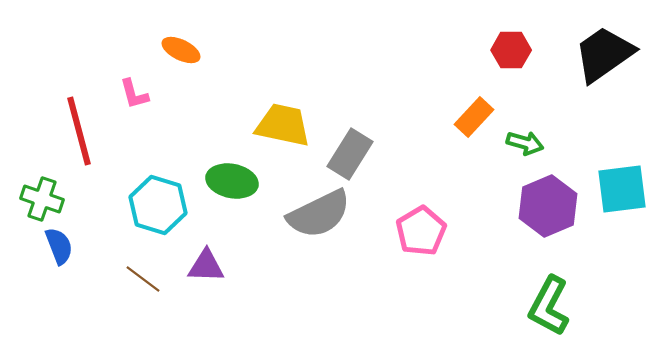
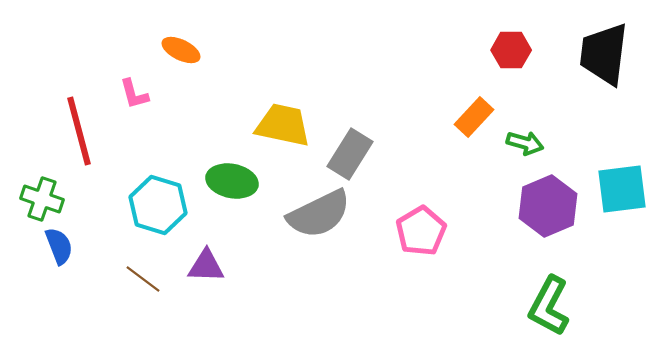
black trapezoid: rotated 48 degrees counterclockwise
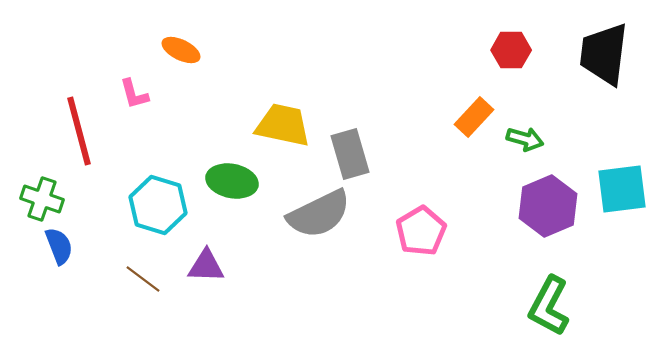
green arrow: moved 4 px up
gray rectangle: rotated 48 degrees counterclockwise
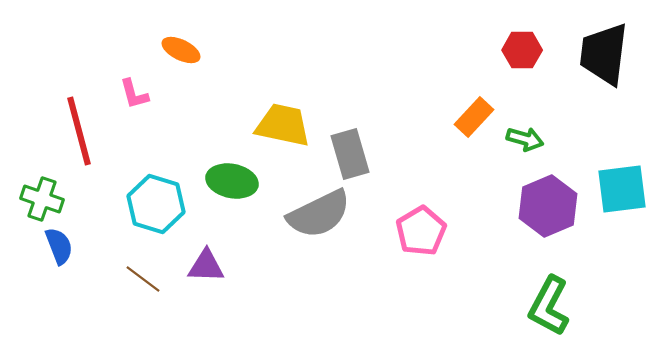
red hexagon: moved 11 px right
cyan hexagon: moved 2 px left, 1 px up
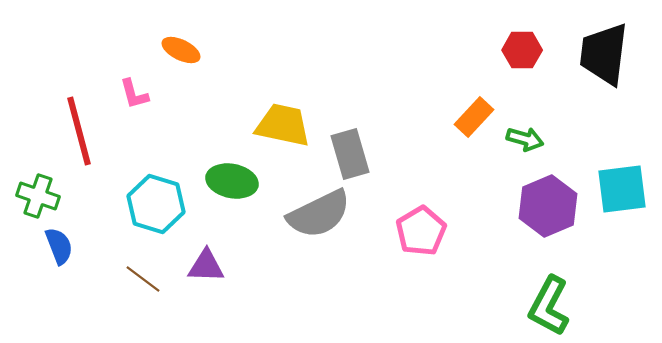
green cross: moved 4 px left, 3 px up
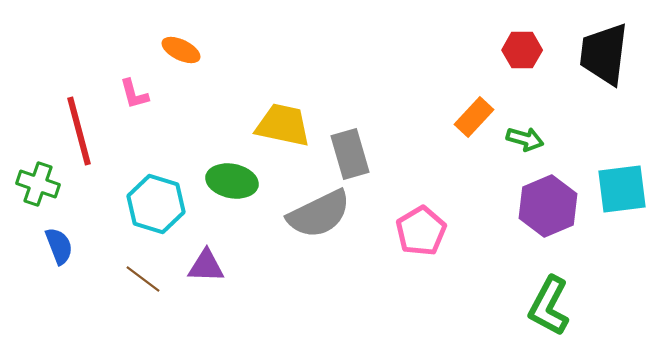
green cross: moved 12 px up
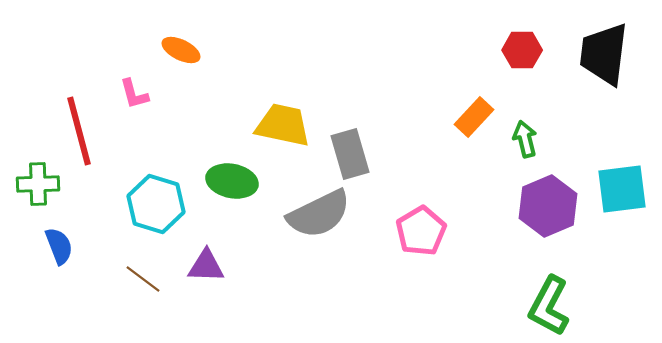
green arrow: rotated 120 degrees counterclockwise
green cross: rotated 21 degrees counterclockwise
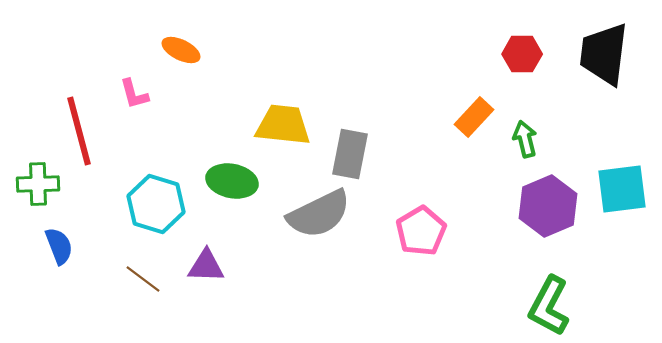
red hexagon: moved 4 px down
yellow trapezoid: rotated 6 degrees counterclockwise
gray rectangle: rotated 27 degrees clockwise
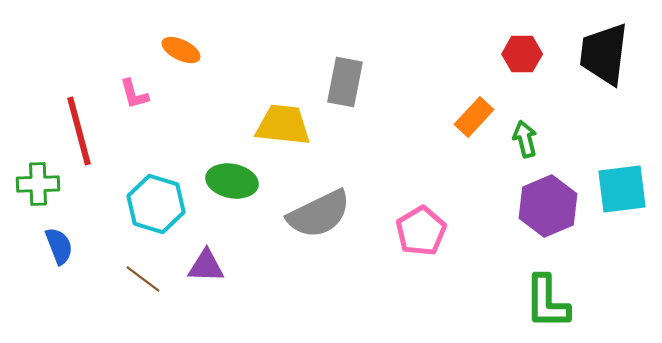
gray rectangle: moved 5 px left, 72 px up
green L-shape: moved 2 px left, 4 px up; rotated 28 degrees counterclockwise
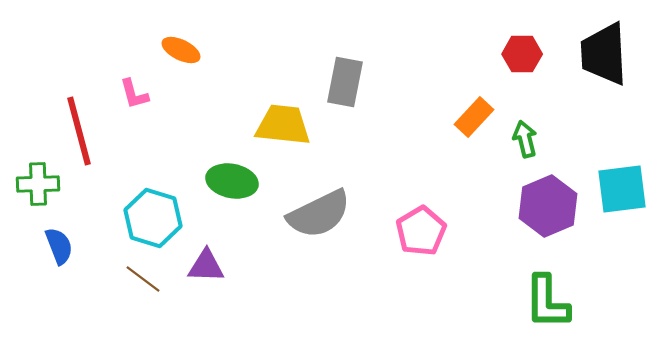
black trapezoid: rotated 10 degrees counterclockwise
cyan hexagon: moved 3 px left, 14 px down
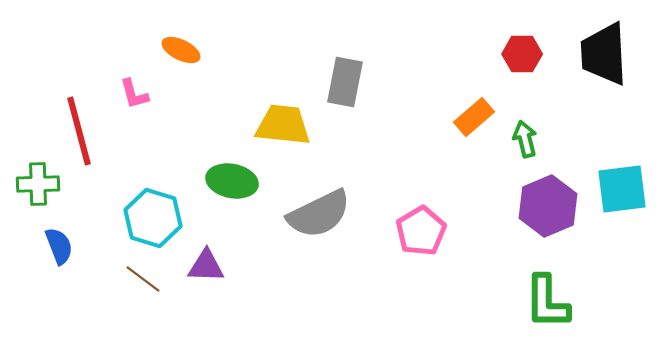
orange rectangle: rotated 6 degrees clockwise
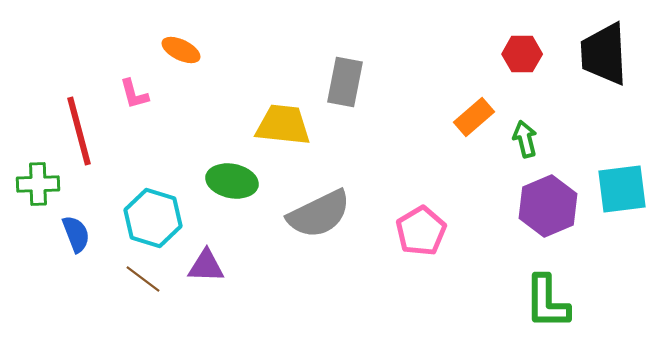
blue semicircle: moved 17 px right, 12 px up
